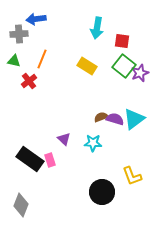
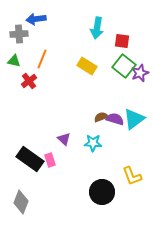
gray diamond: moved 3 px up
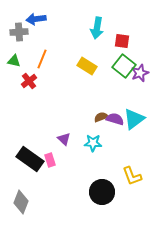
gray cross: moved 2 px up
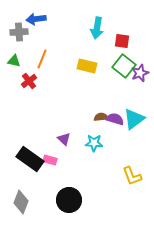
yellow rectangle: rotated 18 degrees counterclockwise
brown semicircle: rotated 16 degrees clockwise
cyan star: moved 1 px right
pink rectangle: rotated 56 degrees counterclockwise
black circle: moved 33 px left, 8 px down
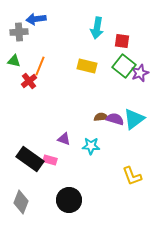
orange line: moved 2 px left, 7 px down
purple triangle: rotated 24 degrees counterclockwise
cyan star: moved 3 px left, 3 px down
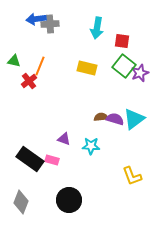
gray cross: moved 31 px right, 8 px up
yellow rectangle: moved 2 px down
pink rectangle: moved 2 px right
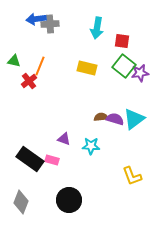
purple star: rotated 12 degrees clockwise
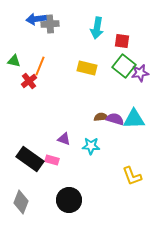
cyan triangle: rotated 35 degrees clockwise
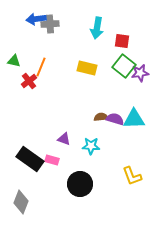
orange line: moved 1 px right, 1 px down
black circle: moved 11 px right, 16 px up
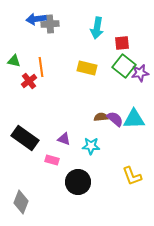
red square: moved 2 px down; rotated 14 degrees counterclockwise
orange line: rotated 30 degrees counterclockwise
purple semicircle: rotated 24 degrees clockwise
black rectangle: moved 5 px left, 21 px up
black circle: moved 2 px left, 2 px up
